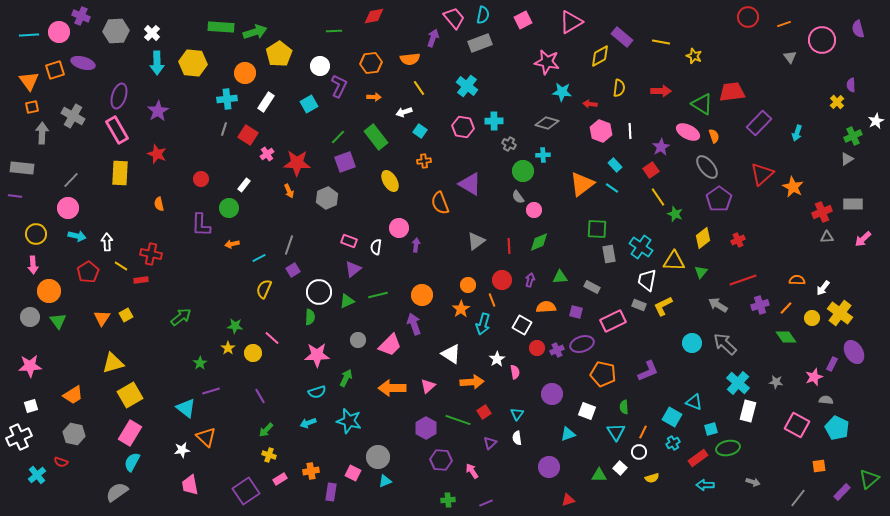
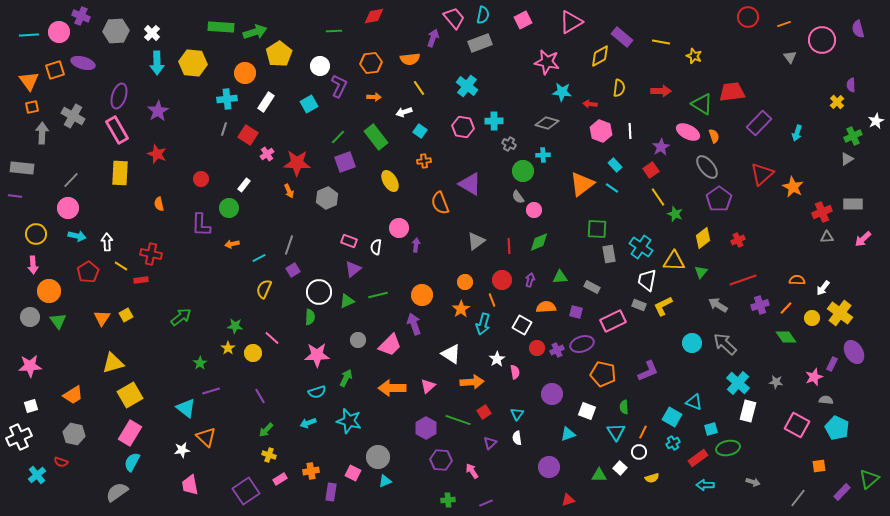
orange circle at (468, 285): moved 3 px left, 3 px up
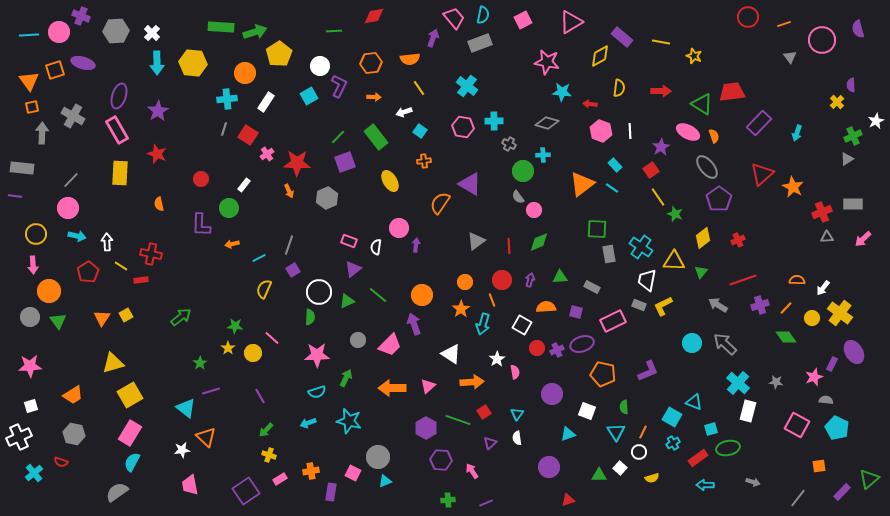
cyan square at (309, 104): moved 8 px up
orange semicircle at (440, 203): rotated 55 degrees clockwise
green line at (378, 295): rotated 54 degrees clockwise
cyan cross at (37, 475): moved 3 px left, 2 px up
